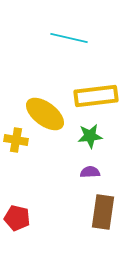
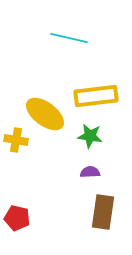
green star: rotated 15 degrees clockwise
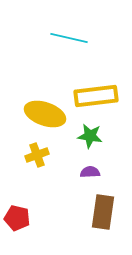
yellow ellipse: rotated 18 degrees counterclockwise
yellow cross: moved 21 px right, 15 px down; rotated 30 degrees counterclockwise
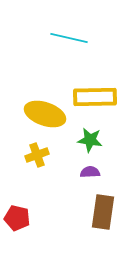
yellow rectangle: moved 1 px left, 1 px down; rotated 6 degrees clockwise
green star: moved 4 px down
